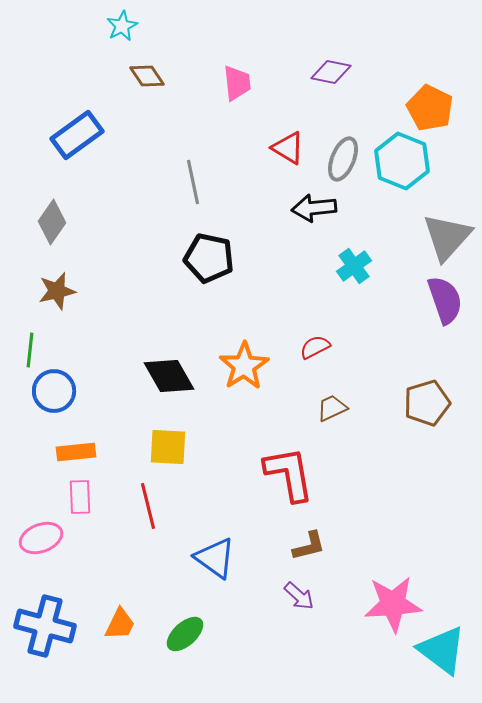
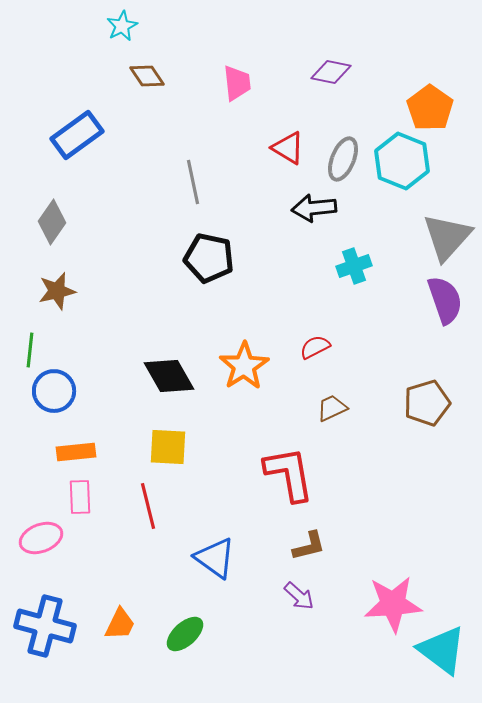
orange pentagon: rotated 9 degrees clockwise
cyan cross: rotated 16 degrees clockwise
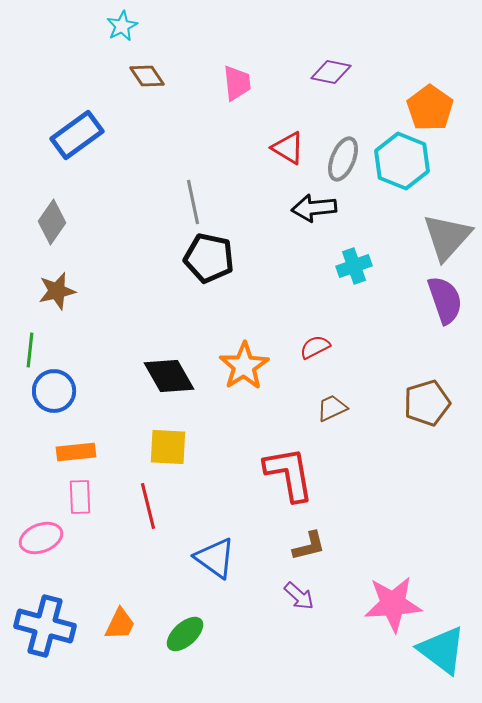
gray line: moved 20 px down
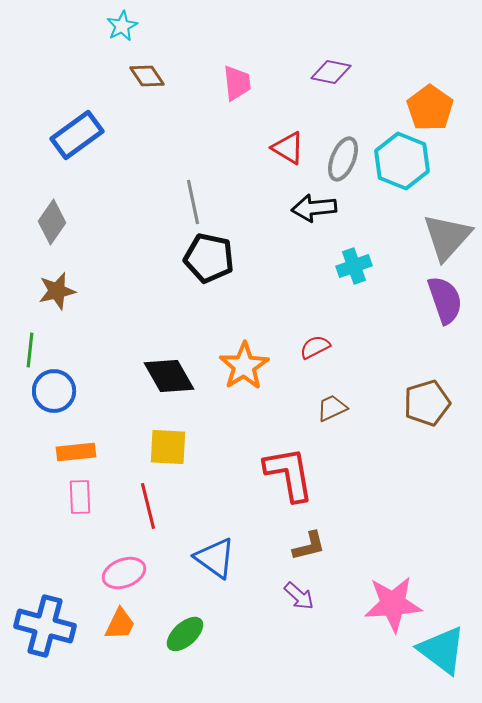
pink ellipse: moved 83 px right, 35 px down
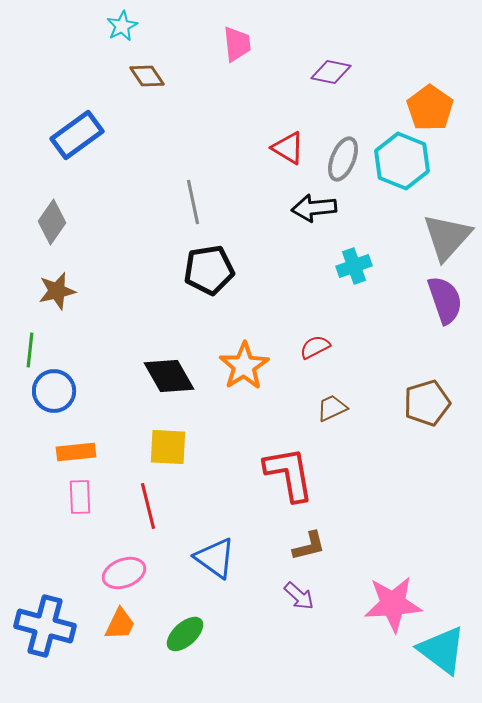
pink trapezoid: moved 39 px up
black pentagon: moved 12 px down; rotated 21 degrees counterclockwise
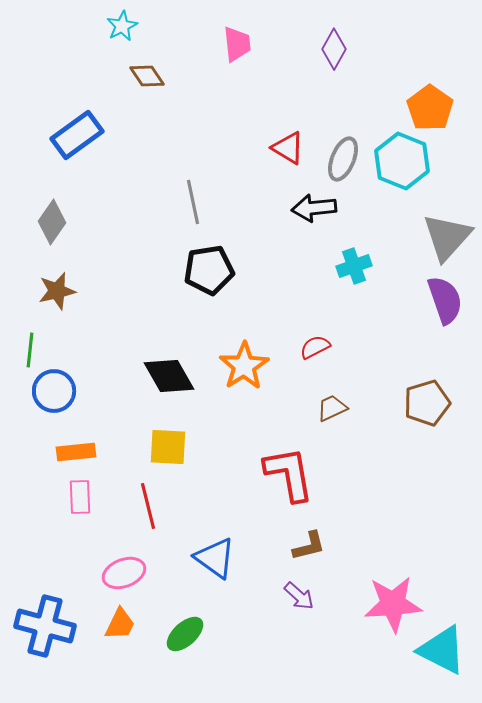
purple diamond: moved 3 px right, 23 px up; rotated 72 degrees counterclockwise
cyan triangle: rotated 10 degrees counterclockwise
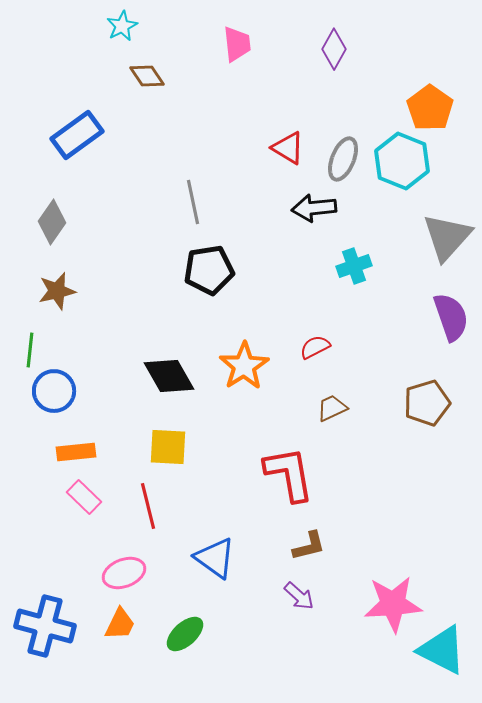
purple semicircle: moved 6 px right, 17 px down
pink rectangle: moved 4 px right; rotated 44 degrees counterclockwise
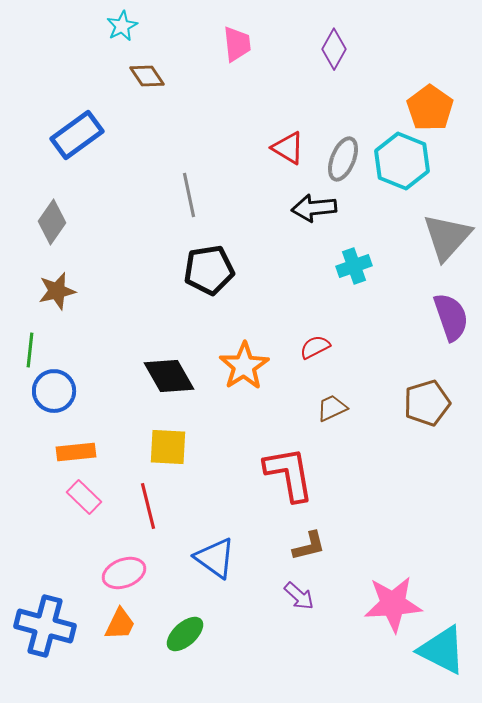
gray line: moved 4 px left, 7 px up
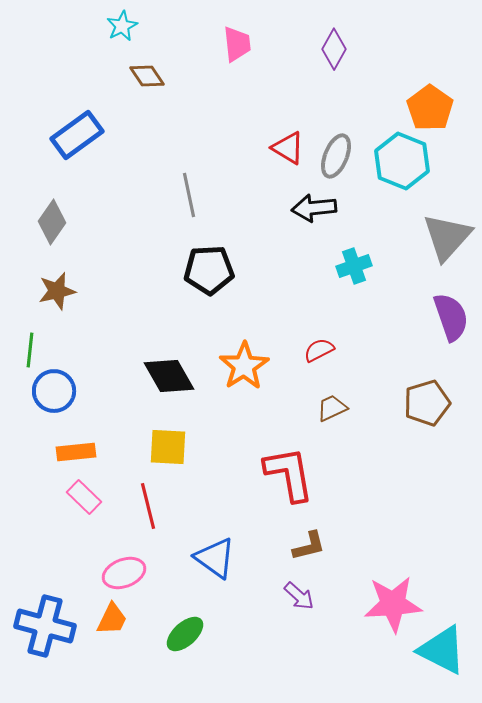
gray ellipse: moved 7 px left, 3 px up
black pentagon: rotated 6 degrees clockwise
red semicircle: moved 4 px right, 3 px down
orange trapezoid: moved 8 px left, 5 px up
